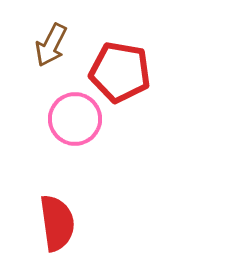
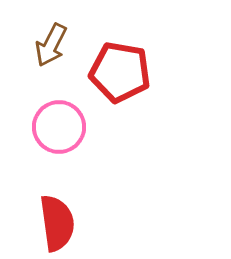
pink circle: moved 16 px left, 8 px down
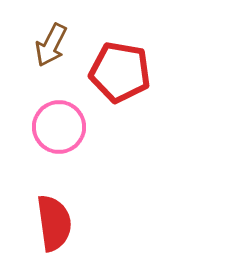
red semicircle: moved 3 px left
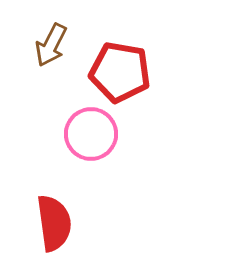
pink circle: moved 32 px right, 7 px down
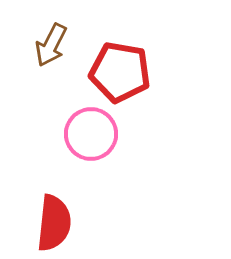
red semicircle: rotated 14 degrees clockwise
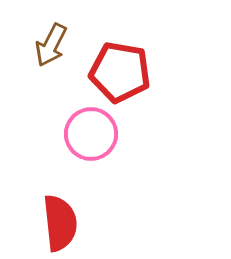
red semicircle: moved 6 px right; rotated 12 degrees counterclockwise
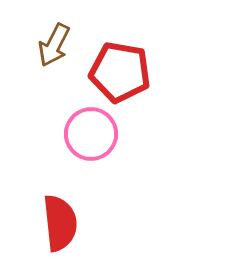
brown arrow: moved 3 px right
